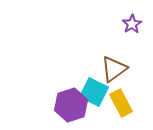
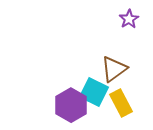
purple star: moved 3 px left, 5 px up
purple hexagon: rotated 12 degrees counterclockwise
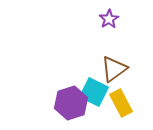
purple star: moved 20 px left
purple hexagon: moved 2 px up; rotated 12 degrees clockwise
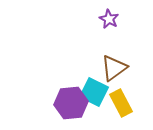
purple star: rotated 12 degrees counterclockwise
brown triangle: moved 1 px up
purple hexagon: rotated 12 degrees clockwise
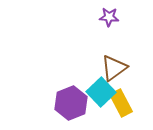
purple star: moved 2 px up; rotated 24 degrees counterclockwise
cyan square: moved 7 px right; rotated 20 degrees clockwise
purple hexagon: rotated 16 degrees counterclockwise
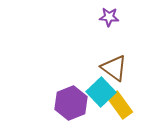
brown triangle: rotated 48 degrees counterclockwise
yellow rectangle: moved 1 px left, 2 px down; rotated 8 degrees counterclockwise
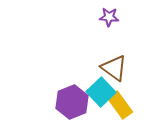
purple hexagon: moved 1 px right, 1 px up
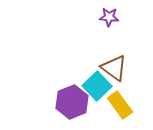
cyan square: moved 4 px left, 6 px up
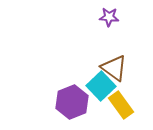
cyan square: moved 4 px right
yellow rectangle: moved 1 px right
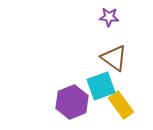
brown triangle: moved 10 px up
cyan square: rotated 24 degrees clockwise
